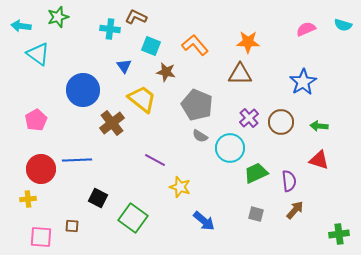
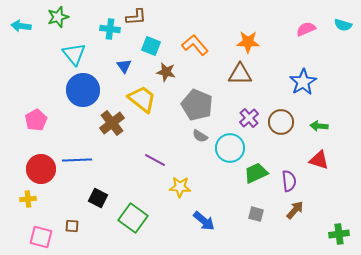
brown L-shape: rotated 150 degrees clockwise
cyan triangle: moved 36 px right; rotated 15 degrees clockwise
yellow star: rotated 15 degrees counterclockwise
pink square: rotated 10 degrees clockwise
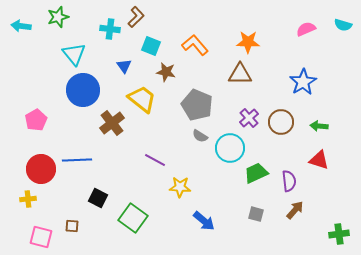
brown L-shape: rotated 40 degrees counterclockwise
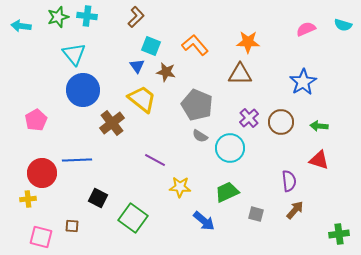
cyan cross: moved 23 px left, 13 px up
blue triangle: moved 13 px right
red circle: moved 1 px right, 4 px down
green trapezoid: moved 29 px left, 19 px down
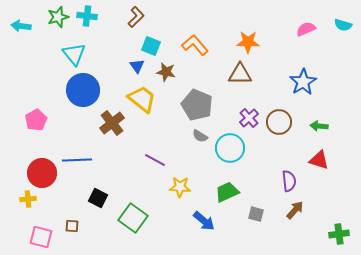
brown circle: moved 2 px left
